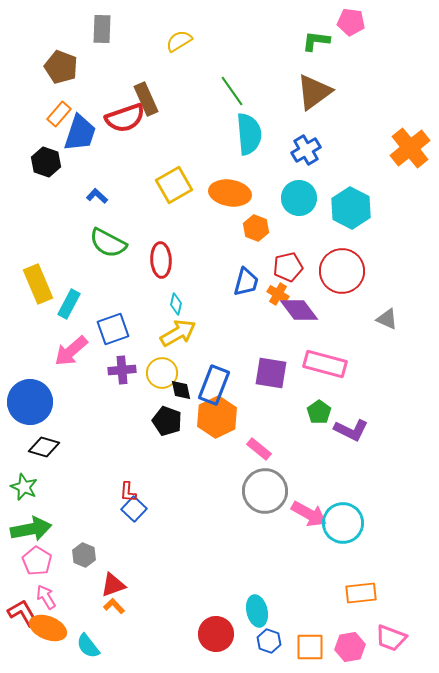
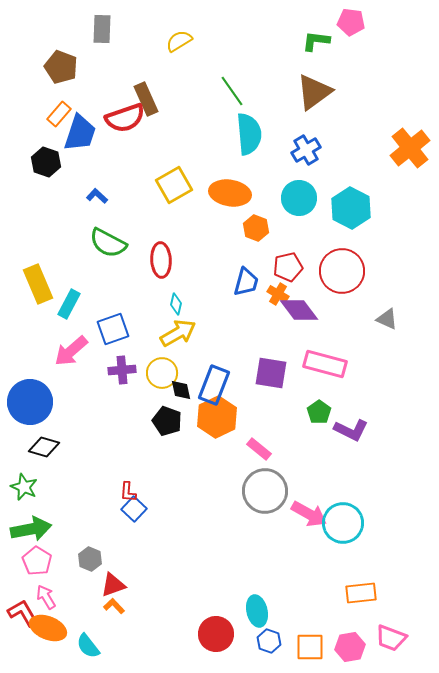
gray hexagon at (84, 555): moved 6 px right, 4 px down
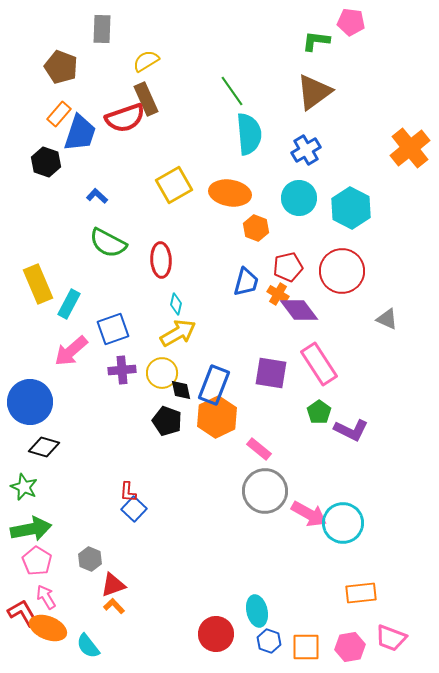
yellow semicircle at (179, 41): moved 33 px left, 20 px down
pink rectangle at (325, 364): moved 6 px left; rotated 42 degrees clockwise
orange square at (310, 647): moved 4 px left
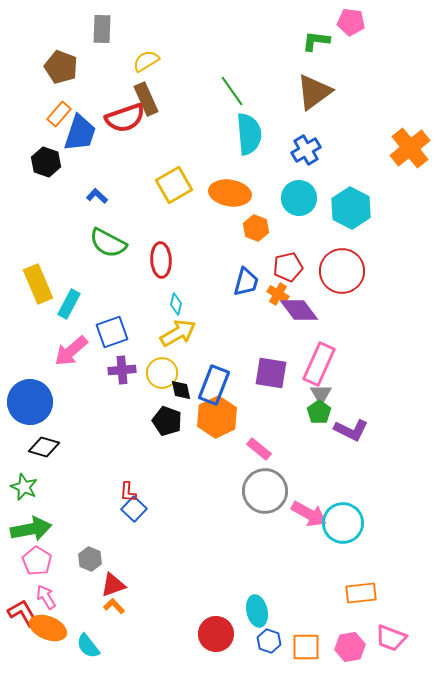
gray triangle at (387, 319): moved 66 px left, 75 px down; rotated 35 degrees clockwise
blue square at (113, 329): moved 1 px left, 3 px down
pink rectangle at (319, 364): rotated 57 degrees clockwise
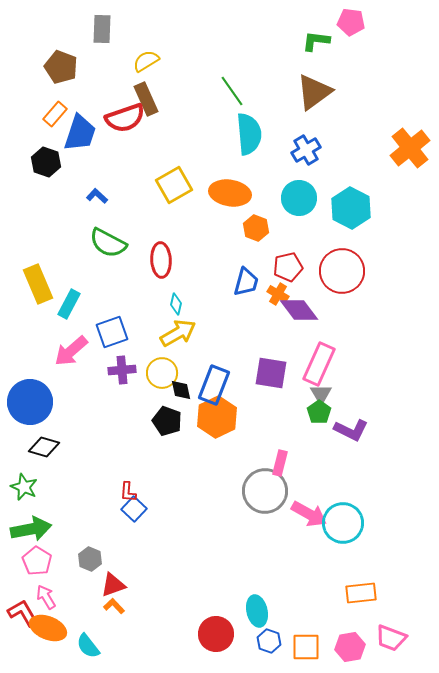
orange rectangle at (59, 114): moved 4 px left
pink rectangle at (259, 449): moved 21 px right, 14 px down; rotated 65 degrees clockwise
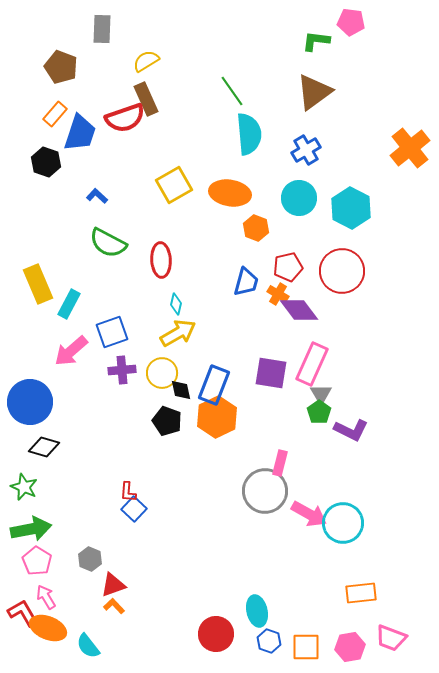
pink rectangle at (319, 364): moved 7 px left
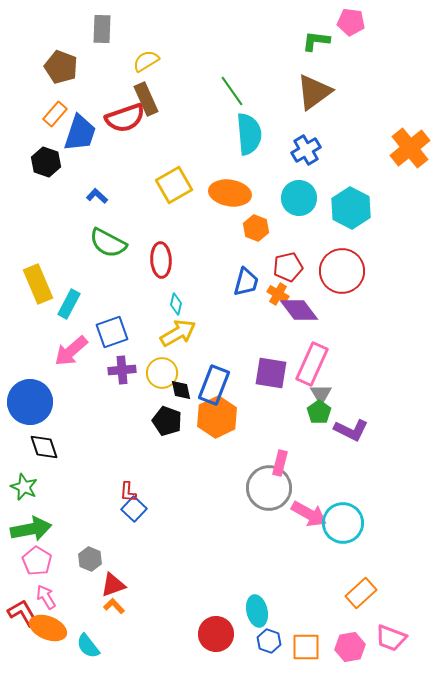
black diamond at (44, 447): rotated 56 degrees clockwise
gray circle at (265, 491): moved 4 px right, 3 px up
orange rectangle at (361, 593): rotated 36 degrees counterclockwise
